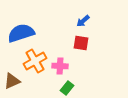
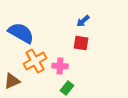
blue semicircle: rotated 48 degrees clockwise
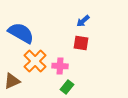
orange cross: rotated 15 degrees counterclockwise
green rectangle: moved 1 px up
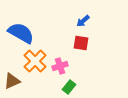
pink cross: rotated 21 degrees counterclockwise
green rectangle: moved 2 px right
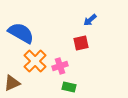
blue arrow: moved 7 px right, 1 px up
red square: rotated 21 degrees counterclockwise
brown triangle: moved 2 px down
green rectangle: rotated 64 degrees clockwise
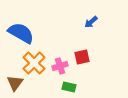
blue arrow: moved 1 px right, 2 px down
red square: moved 1 px right, 14 px down
orange cross: moved 1 px left, 2 px down
brown triangle: moved 3 px right; rotated 30 degrees counterclockwise
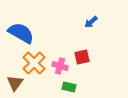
pink cross: rotated 35 degrees clockwise
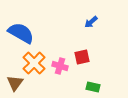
green rectangle: moved 24 px right
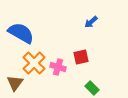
red square: moved 1 px left
pink cross: moved 2 px left, 1 px down
green rectangle: moved 1 px left, 1 px down; rotated 32 degrees clockwise
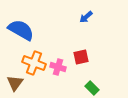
blue arrow: moved 5 px left, 5 px up
blue semicircle: moved 3 px up
orange cross: rotated 25 degrees counterclockwise
